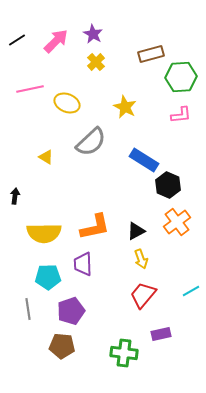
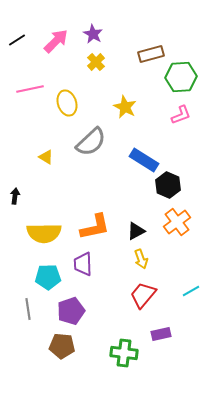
yellow ellipse: rotated 50 degrees clockwise
pink L-shape: rotated 15 degrees counterclockwise
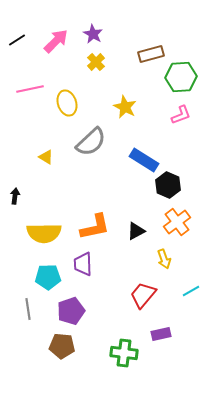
yellow arrow: moved 23 px right
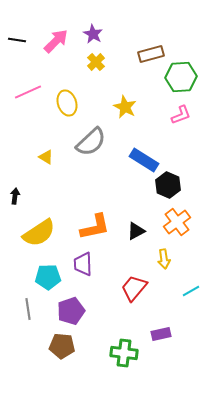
black line: rotated 42 degrees clockwise
pink line: moved 2 px left, 3 px down; rotated 12 degrees counterclockwise
yellow semicircle: moved 5 px left; rotated 32 degrees counterclockwise
yellow arrow: rotated 12 degrees clockwise
red trapezoid: moved 9 px left, 7 px up
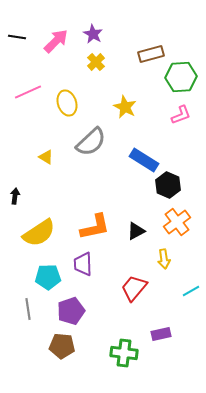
black line: moved 3 px up
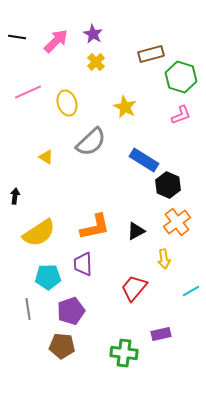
green hexagon: rotated 20 degrees clockwise
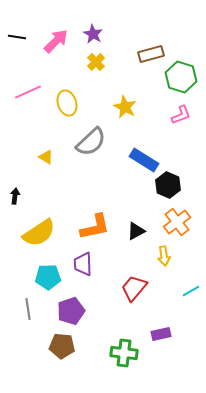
yellow arrow: moved 3 px up
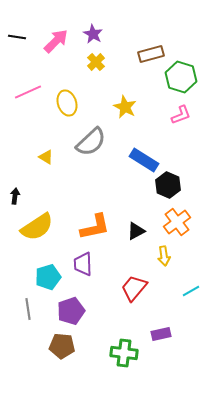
yellow semicircle: moved 2 px left, 6 px up
cyan pentagon: rotated 15 degrees counterclockwise
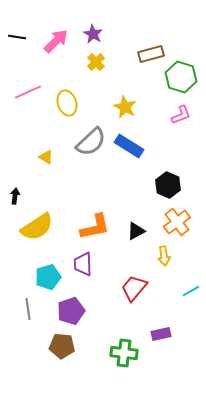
blue rectangle: moved 15 px left, 14 px up
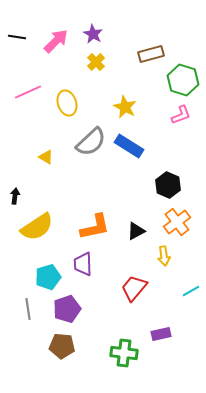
green hexagon: moved 2 px right, 3 px down
purple pentagon: moved 4 px left, 2 px up
